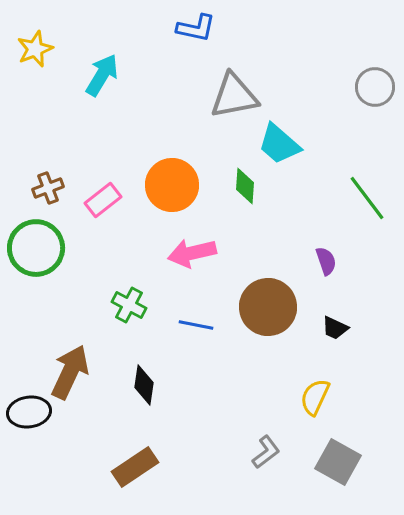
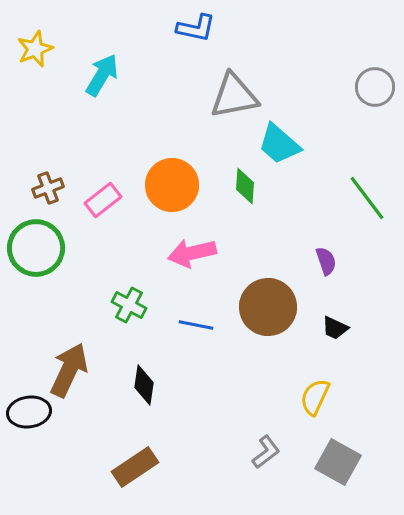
brown arrow: moved 1 px left, 2 px up
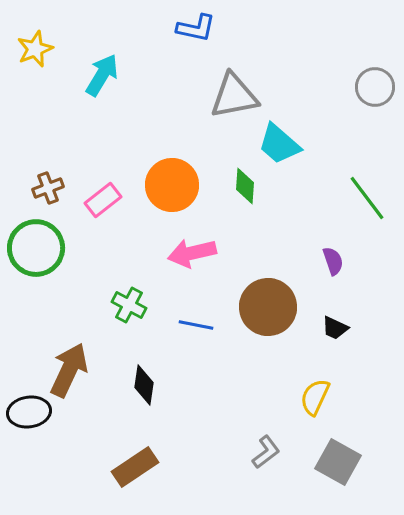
purple semicircle: moved 7 px right
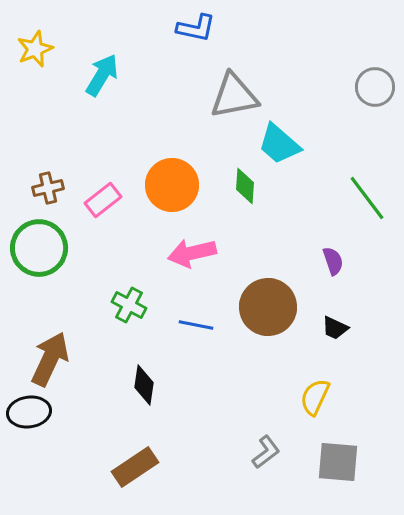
brown cross: rotated 8 degrees clockwise
green circle: moved 3 px right
brown arrow: moved 19 px left, 11 px up
gray square: rotated 24 degrees counterclockwise
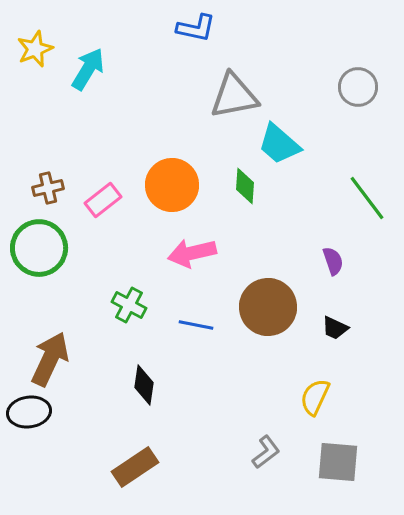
cyan arrow: moved 14 px left, 6 px up
gray circle: moved 17 px left
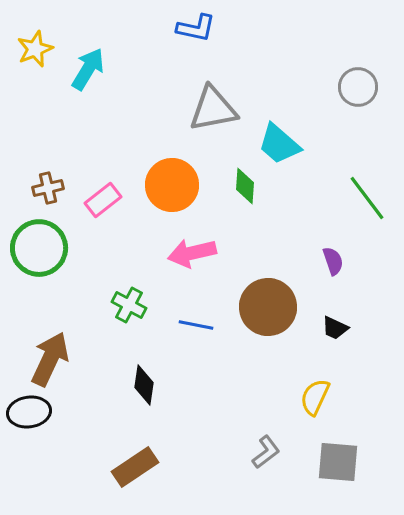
gray triangle: moved 21 px left, 13 px down
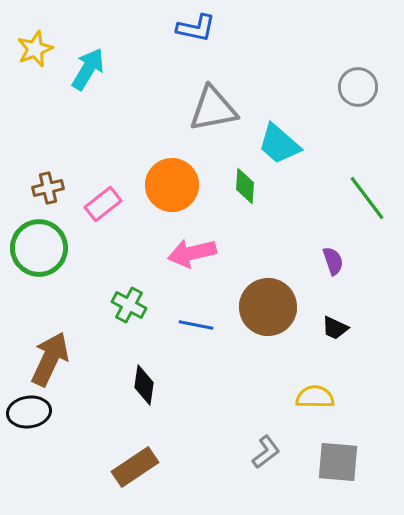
pink rectangle: moved 4 px down
yellow semicircle: rotated 66 degrees clockwise
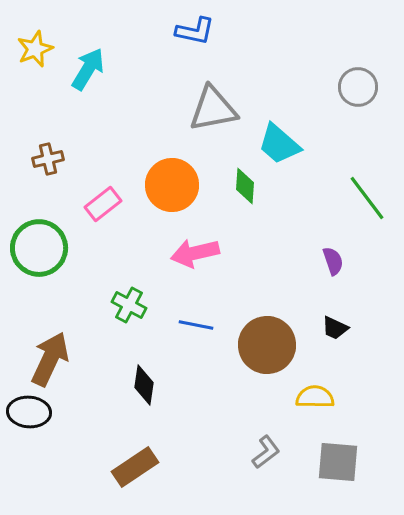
blue L-shape: moved 1 px left, 3 px down
brown cross: moved 29 px up
pink arrow: moved 3 px right
brown circle: moved 1 px left, 38 px down
black ellipse: rotated 12 degrees clockwise
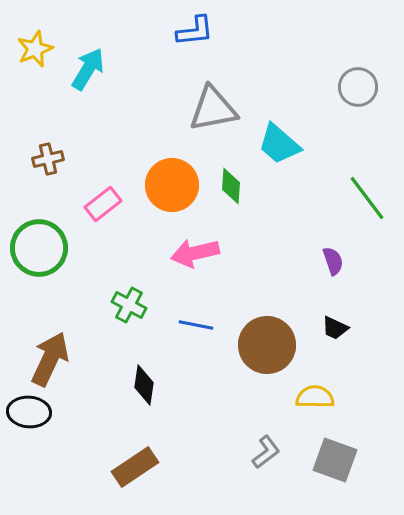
blue L-shape: rotated 18 degrees counterclockwise
green diamond: moved 14 px left
gray square: moved 3 px left, 2 px up; rotated 15 degrees clockwise
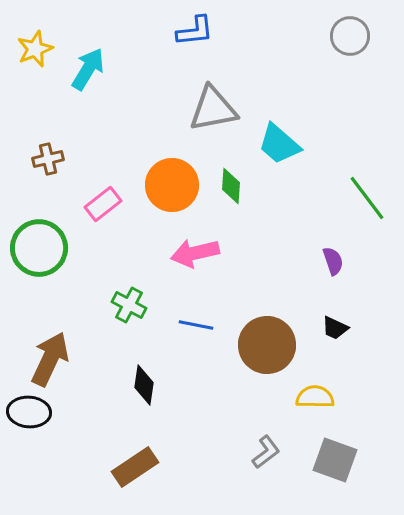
gray circle: moved 8 px left, 51 px up
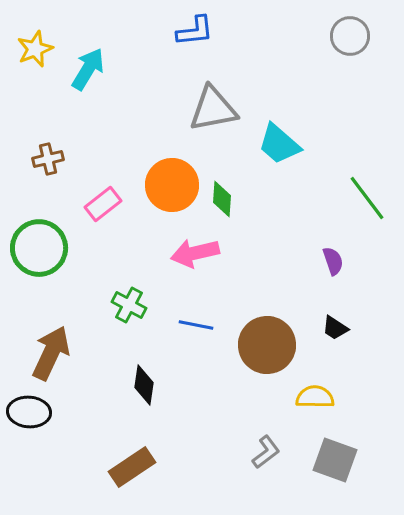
green diamond: moved 9 px left, 13 px down
black trapezoid: rotated 8 degrees clockwise
brown arrow: moved 1 px right, 6 px up
brown rectangle: moved 3 px left
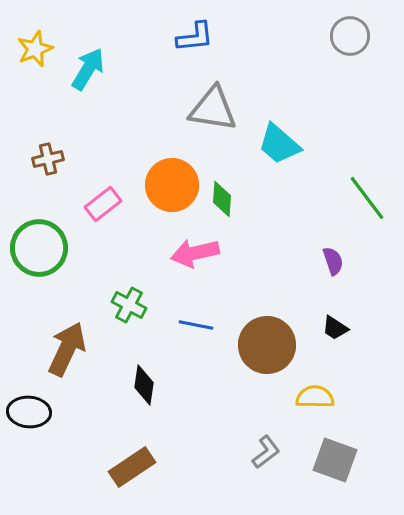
blue L-shape: moved 6 px down
gray triangle: rotated 20 degrees clockwise
brown arrow: moved 16 px right, 4 px up
